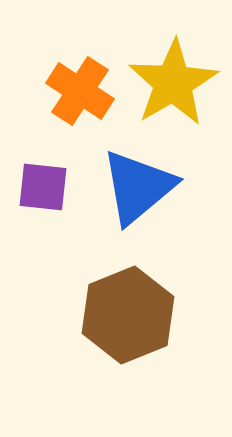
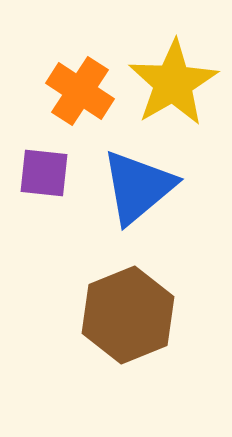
purple square: moved 1 px right, 14 px up
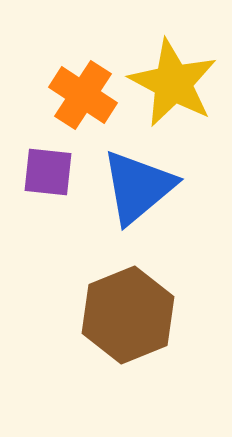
yellow star: rotated 14 degrees counterclockwise
orange cross: moved 3 px right, 4 px down
purple square: moved 4 px right, 1 px up
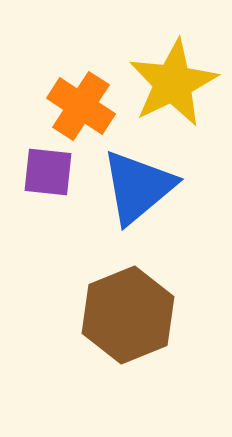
yellow star: rotated 18 degrees clockwise
orange cross: moved 2 px left, 11 px down
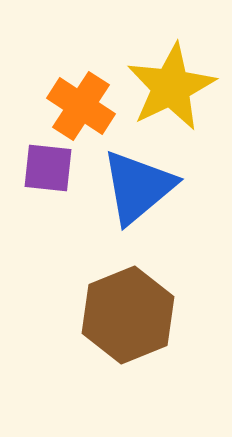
yellow star: moved 2 px left, 4 px down
purple square: moved 4 px up
